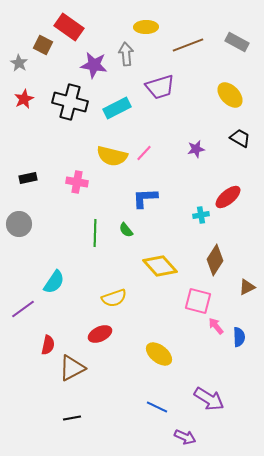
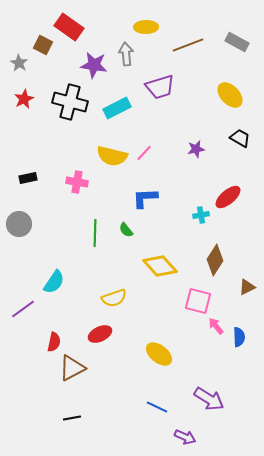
red semicircle at (48, 345): moved 6 px right, 3 px up
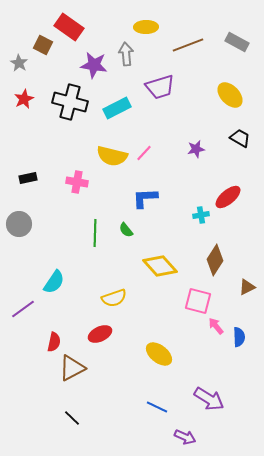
black line at (72, 418): rotated 54 degrees clockwise
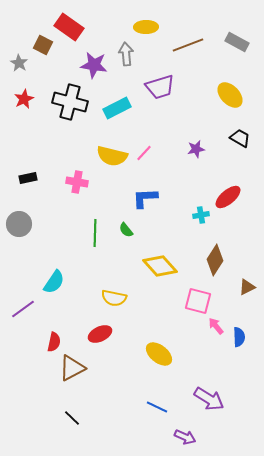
yellow semicircle at (114, 298): rotated 30 degrees clockwise
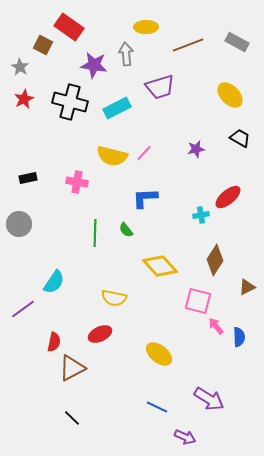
gray star at (19, 63): moved 1 px right, 4 px down
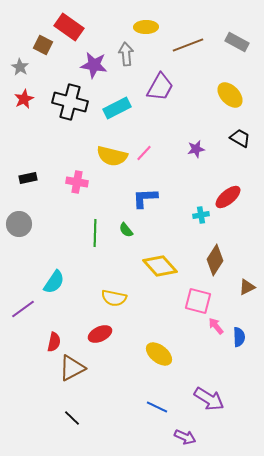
purple trapezoid at (160, 87): rotated 44 degrees counterclockwise
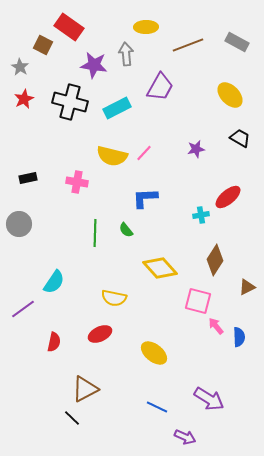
yellow diamond at (160, 266): moved 2 px down
yellow ellipse at (159, 354): moved 5 px left, 1 px up
brown triangle at (72, 368): moved 13 px right, 21 px down
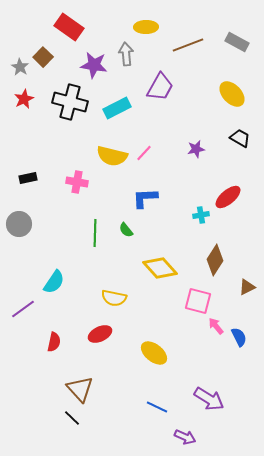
brown square at (43, 45): moved 12 px down; rotated 18 degrees clockwise
yellow ellipse at (230, 95): moved 2 px right, 1 px up
blue semicircle at (239, 337): rotated 24 degrees counterclockwise
brown triangle at (85, 389): moved 5 px left; rotated 44 degrees counterclockwise
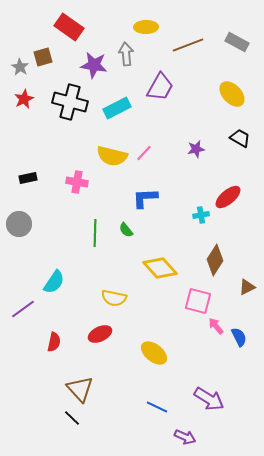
brown square at (43, 57): rotated 30 degrees clockwise
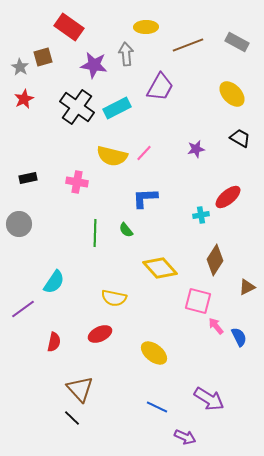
black cross at (70, 102): moved 7 px right, 5 px down; rotated 20 degrees clockwise
